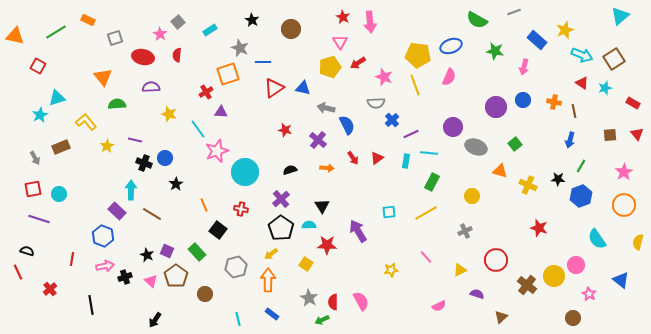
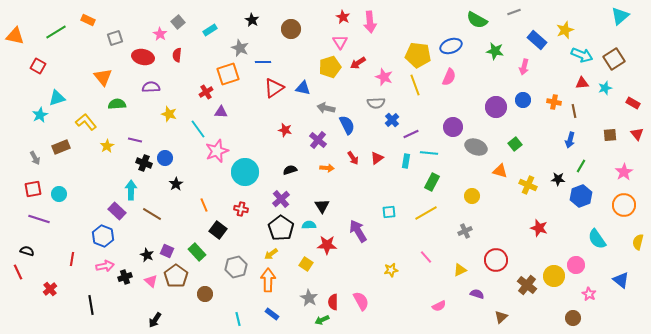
red triangle at (582, 83): rotated 40 degrees counterclockwise
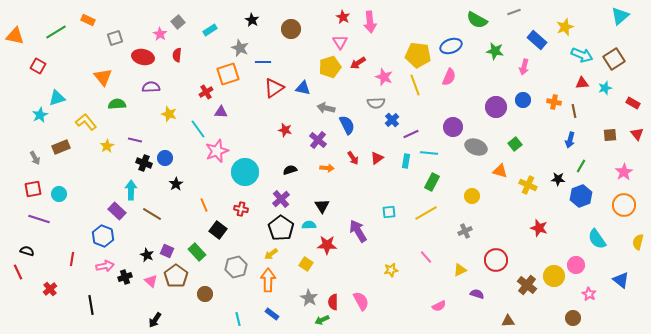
yellow star at (565, 30): moved 3 px up
brown triangle at (501, 317): moved 7 px right, 4 px down; rotated 40 degrees clockwise
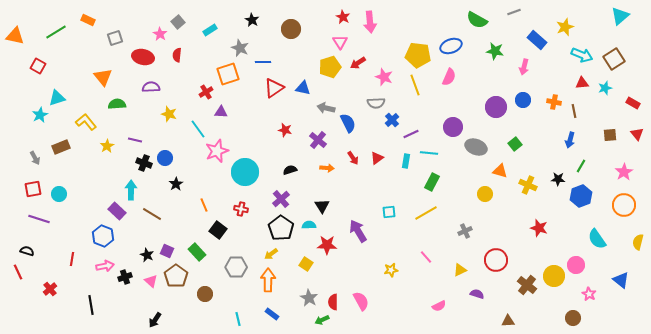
blue semicircle at (347, 125): moved 1 px right, 2 px up
yellow circle at (472, 196): moved 13 px right, 2 px up
gray hexagon at (236, 267): rotated 15 degrees clockwise
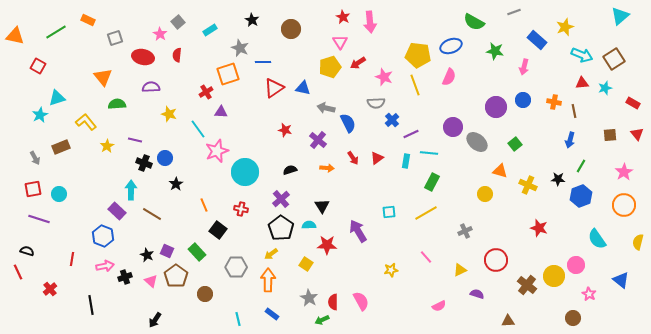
green semicircle at (477, 20): moved 3 px left, 2 px down
gray ellipse at (476, 147): moved 1 px right, 5 px up; rotated 20 degrees clockwise
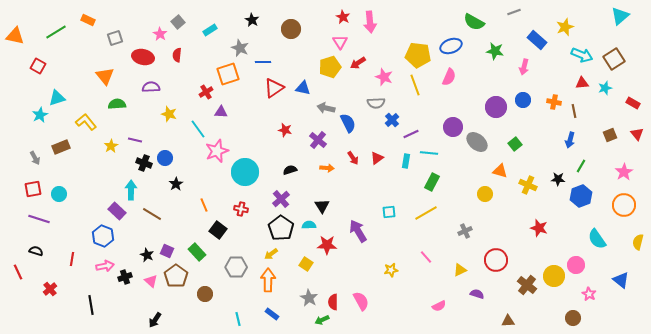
orange triangle at (103, 77): moved 2 px right, 1 px up
brown square at (610, 135): rotated 16 degrees counterclockwise
yellow star at (107, 146): moved 4 px right
black semicircle at (27, 251): moved 9 px right
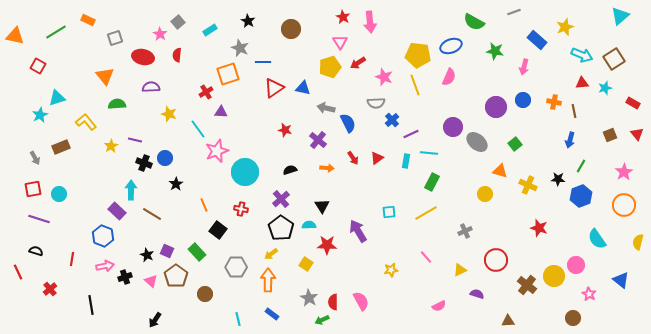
black star at (252, 20): moved 4 px left, 1 px down
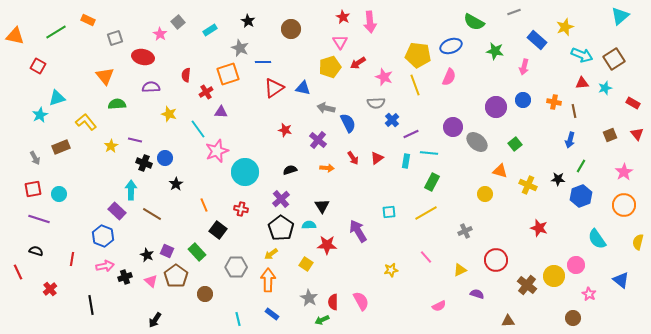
red semicircle at (177, 55): moved 9 px right, 20 px down
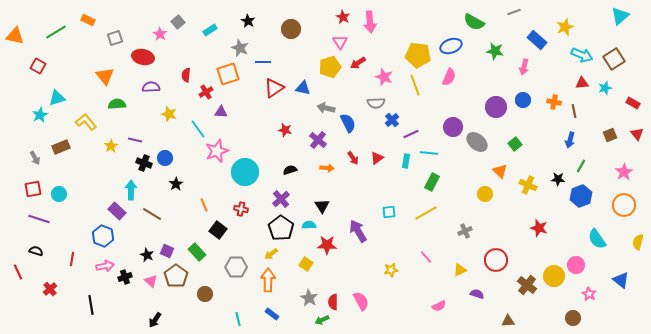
orange triangle at (500, 171): rotated 28 degrees clockwise
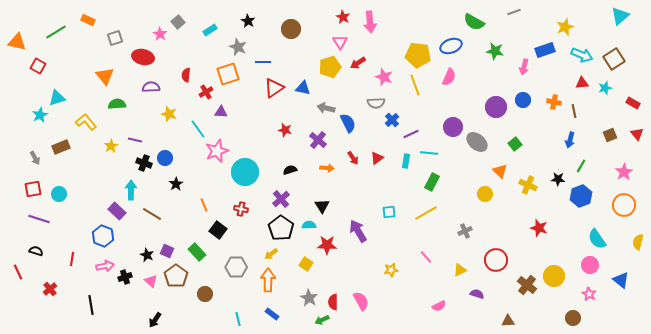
orange triangle at (15, 36): moved 2 px right, 6 px down
blue rectangle at (537, 40): moved 8 px right, 10 px down; rotated 60 degrees counterclockwise
gray star at (240, 48): moved 2 px left, 1 px up
pink circle at (576, 265): moved 14 px right
